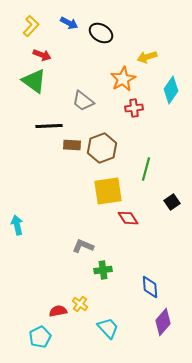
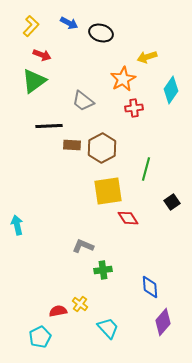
black ellipse: rotated 15 degrees counterclockwise
green triangle: rotated 48 degrees clockwise
brown hexagon: rotated 8 degrees counterclockwise
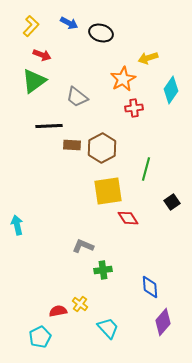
yellow arrow: moved 1 px right, 1 px down
gray trapezoid: moved 6 px left, 4 px up
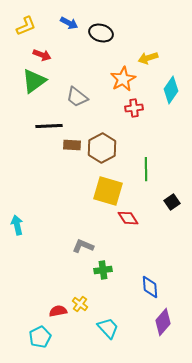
yellow L-shape: moved 5 px left; rotated 25 degrees clockwise
green line: rotated 15 degrees counterclockwise
yellow square: rotated 24 degrees clockwise
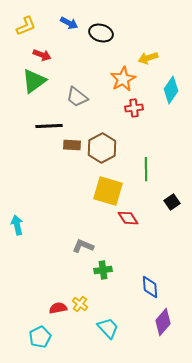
red semicircle: moved 3 px up
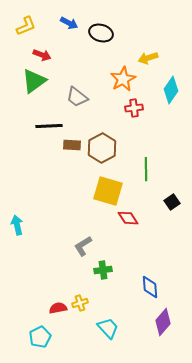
gray L-shape: rotated 55 degrees counterclockwise
yellow cross: moved 1 px up; rotated 35 degrees clockwise
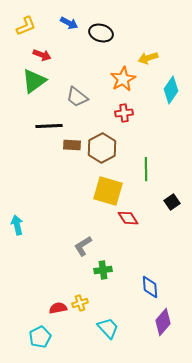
red cross: moved 10 px left, 5 px down
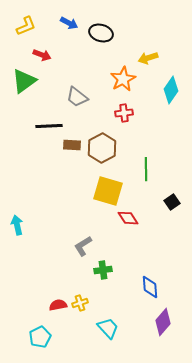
green triangle: moved 10 px left
red semicircle: moved 3 px up
